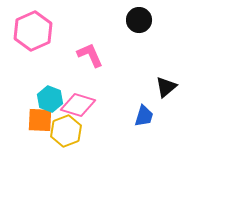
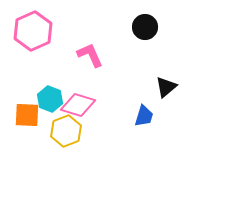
black circle: moved 6 px right, 7 px down
orange square: moved 13 px left, 5 px up
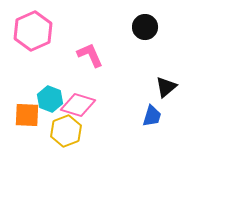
blue trapezoid: moved 8 px right
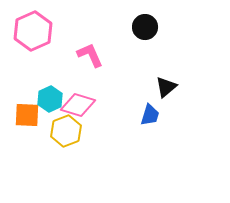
cyan hexagon: rotated 15 degrees clockwise
blue trapezoid: moved 2 px left, 1 px up
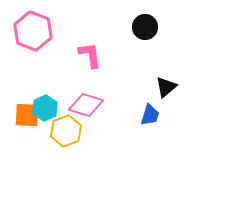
pink hexagon: rotated 15 degrees counterclockwise
pink L-shape: rotated 16 degrees clockwise
cyan hexagon: moved 5 px left, 9 px down
pink diamond: moved 8 px right
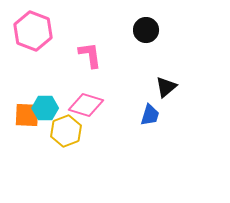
black circle: moved 1 px right, 3 px down
cyan hexagon: rotated 25 degrees clockwise
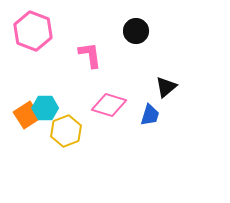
black circle: moved 10 px left, 1 px down
pink diamond: moved 23 px right
orange square: rotated 36 degrees counterclockwise
